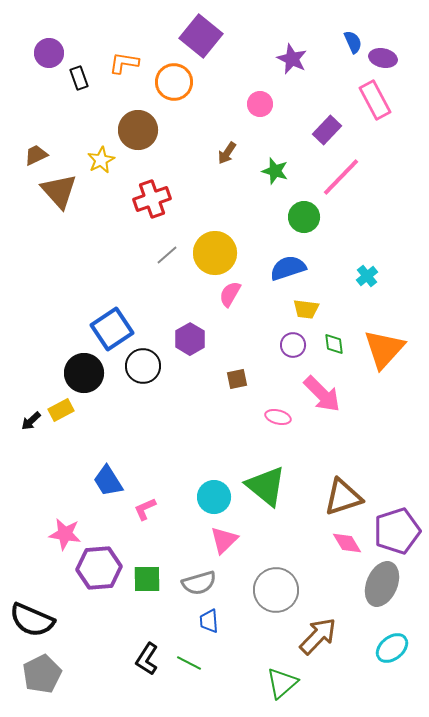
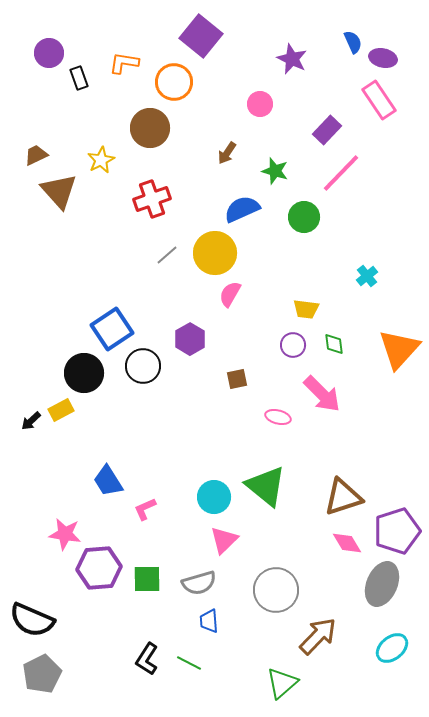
pink rectangle at (375, 100): moved 4 px right; rotated 6 degrees counterclockwise
brown circle at (138, 130): moved 12 px right, 2 px up
pink line at (341, 177): moved 4 px up
blue semicircle at (288, 268): moved 46 px left, 59 px up; rotated 6 degrees counterclockwise
orange triangle at (384, 349): moved 15 px right
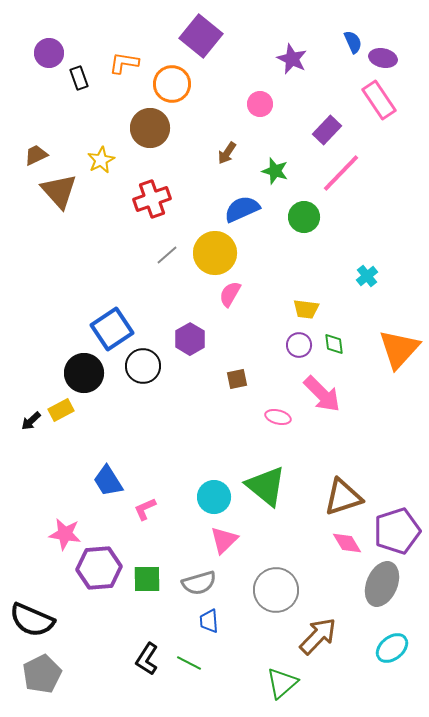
orange circle at (174, 82): moved 2 px left, 2 px down
purple circle at (293, 345): moved 6 px right
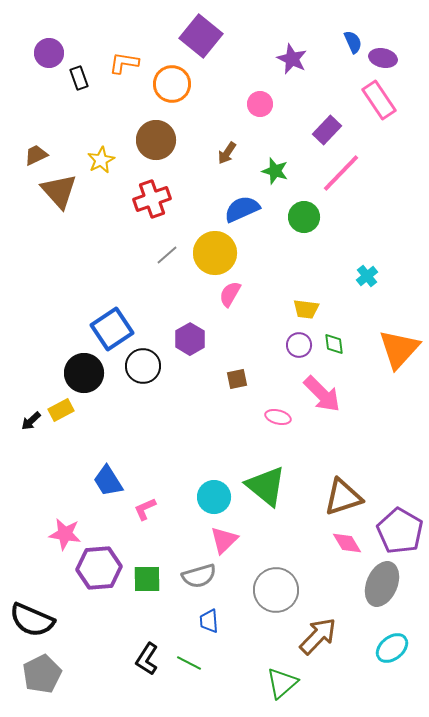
brown circle at (150, 128): moved 6 px right, 12 px down
purple pentagon at (397, 531): moved 3 px right; rotated 24 degrees counterclockwise
gray semicircle at (199, 583): moved 7 px up
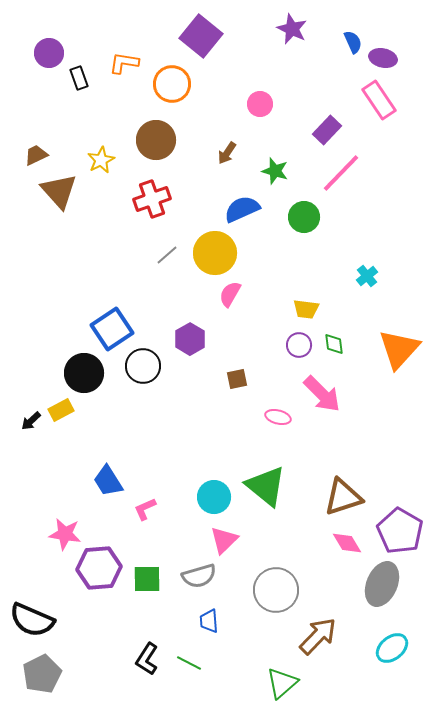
purple star at (292, 59): moved 30 px up
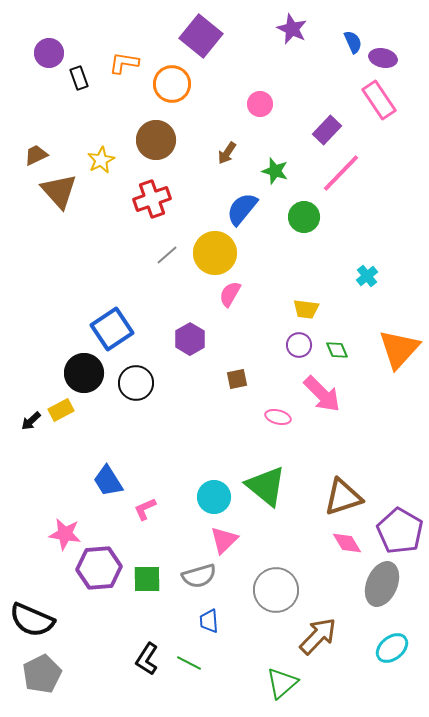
blue semicircle at (242, 209): rotated 27 degrees counterclockwise
green diamond at (334, 344): moved 3 px right, 6 px down; rotated 15 degrees counterclockwise
black circle at (143, 366): moved 7 px left, 17 px down
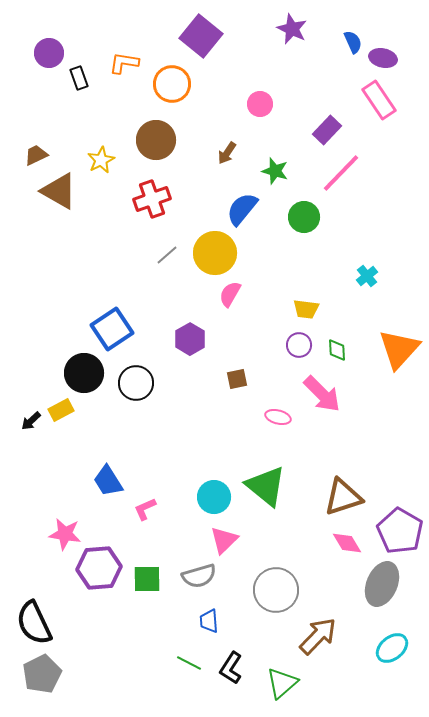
brown triangle at (59, 191): rotated 18 degrees counterclockwise
green diamond at (337, 350): rotated 20 degrees clockwise
black semicircle at (32, 620): moved 2 px right, 3 px down; rotated 42 degrees clockwise
black L-shape at (147, 659): moved 84 px right, 9 px down
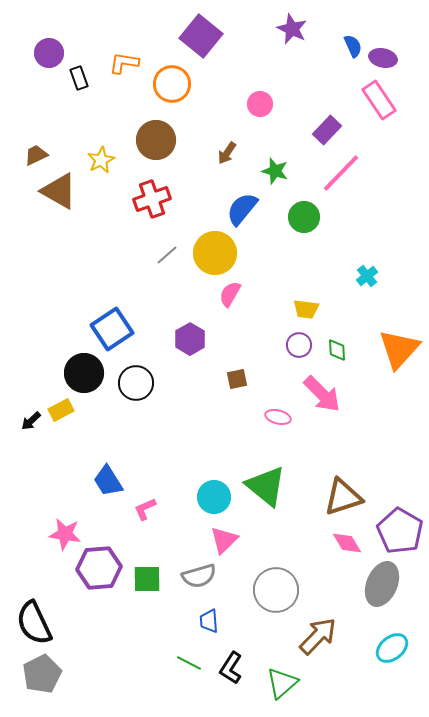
blue semicircle at (353, 42): moved 4 px down
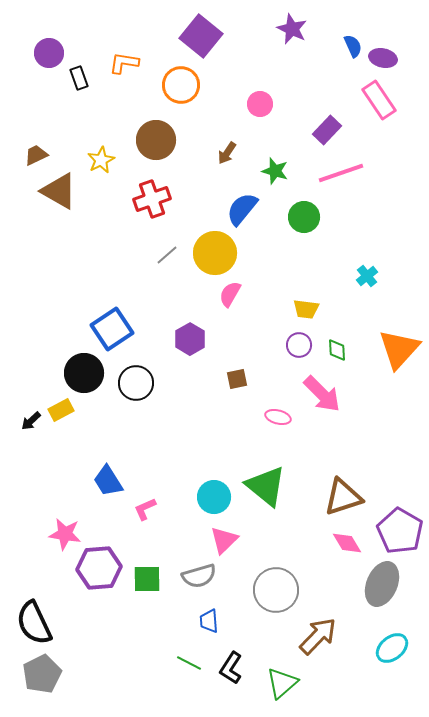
orange circle at (172, 84): moved 9 px right, 1 px down
pink line at (341, 173): rotated 27 degrees clockwise
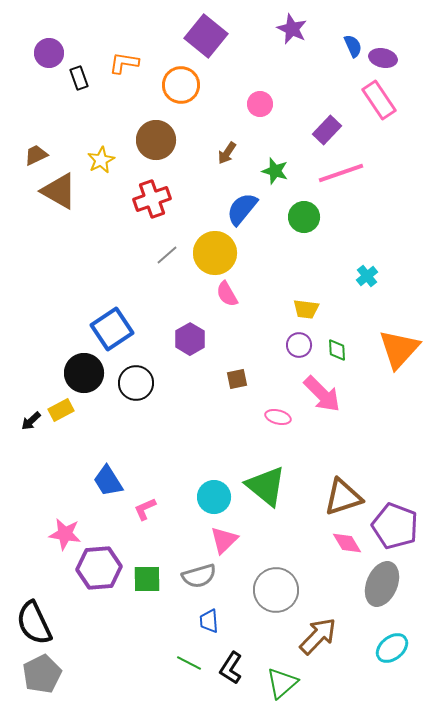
purple square at (201, 36): moved 5 px right
pink semicircle at (230, 294): moved 3 px left; rotated 60 degrees counterclockwise
purple pentagon at (400, 531): moved 5 px left, 5 px up; rotated 9 degrees counterclockwise
